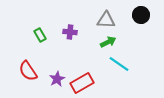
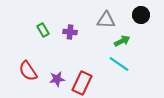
green rectangle: moved 3 px right, 5 px up
green arrow: moved 14 px right, 1 px up
purple star: rotated 21 degrees clockwise
red rectangle: rotated 35 degrees counterclockwise
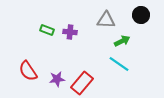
green rectangle: moved 4 px right; rotated 40 degrees counterclockwise
red rectangle: rotated 15 degrees clockwise
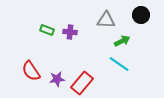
red semicircle: moved 3 px right
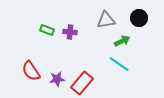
black circle: moved 2 px left, 3 px down
gray triangle: rotated 12 degrees counterclockwise
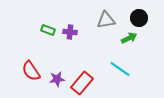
green rectangle: moved 1 px right
green arrow: moved 7 px right, 3 px up
cyan line: moved 1 px right, 5 px down
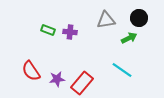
cyan line: moved 2 px right, 1 px down
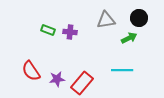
cyan line: rotated 35 degrees counterclockwise
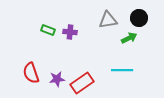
gray triangle: moved 2 px right
red semicircle: moved 2 px down; rotated 15 degrees clockwise
red rectangle: rotated 15 degrees clockwise
